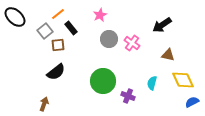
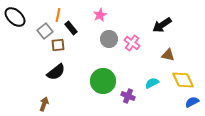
orange line: moved 1 px down; rotated 40 degrees counterclockwise
cyan semicircle: rotated 48 degrees clockwise
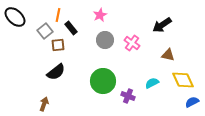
gray circle: moved 4 px left, 1 px down
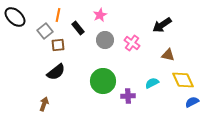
black rectangle: moved 7 px right
purple cross: rotated 24 degrees counterclockwise
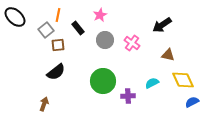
gray square: moved 1 px right, 1 px up
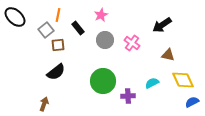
pink star: moved 1 px right
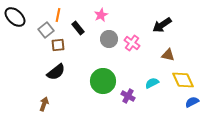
gray circle: moved 4 px right, 1 px up
purple cross: rotated 32 degrees clockwise
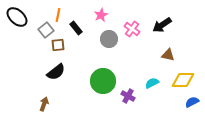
black ellipse: moved 2 px right
black rectangle: moved 2 px left
pink cross: moved 14 px up
yellow diamond: rotated 65 degrees counterclockwise
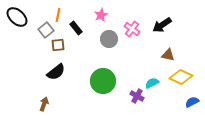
yellow diamond: moved 2 px left, 3 px up; rotated 25 degrees clockwise
purple cross: moved 9 px right
